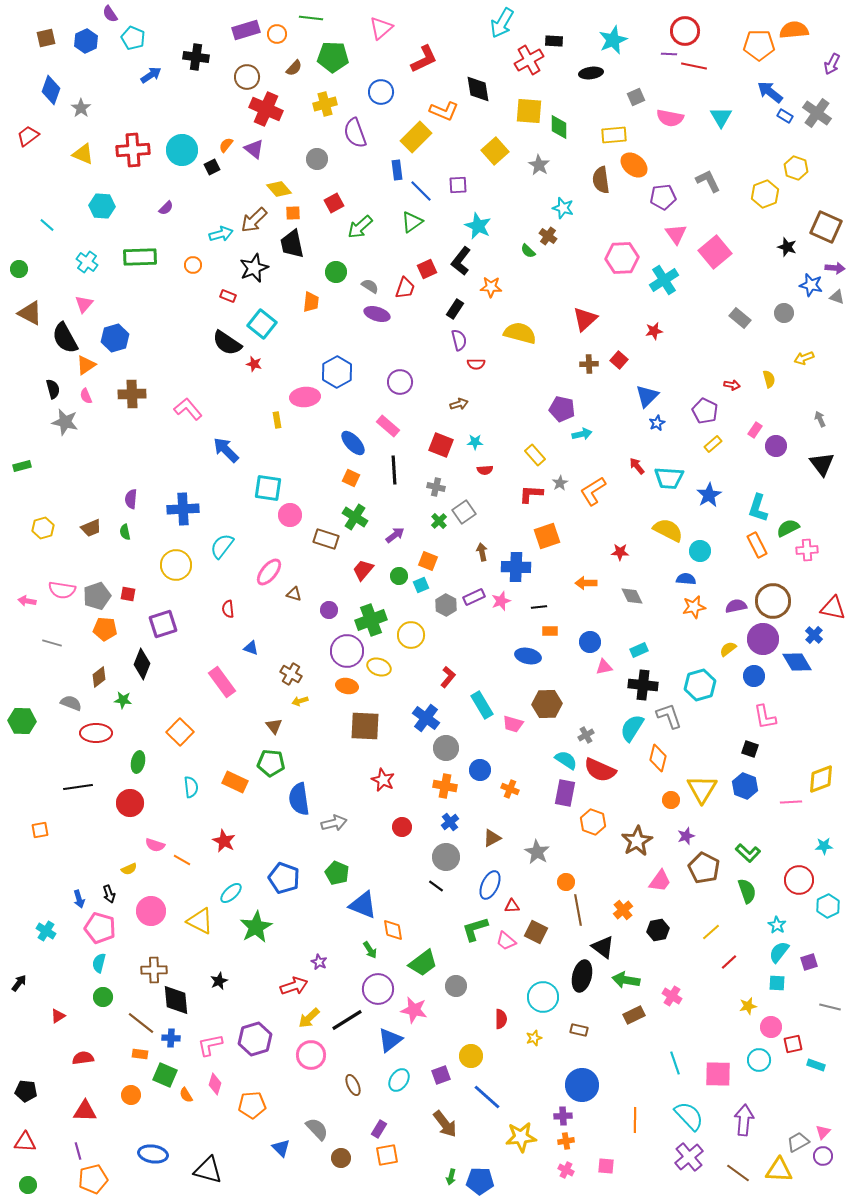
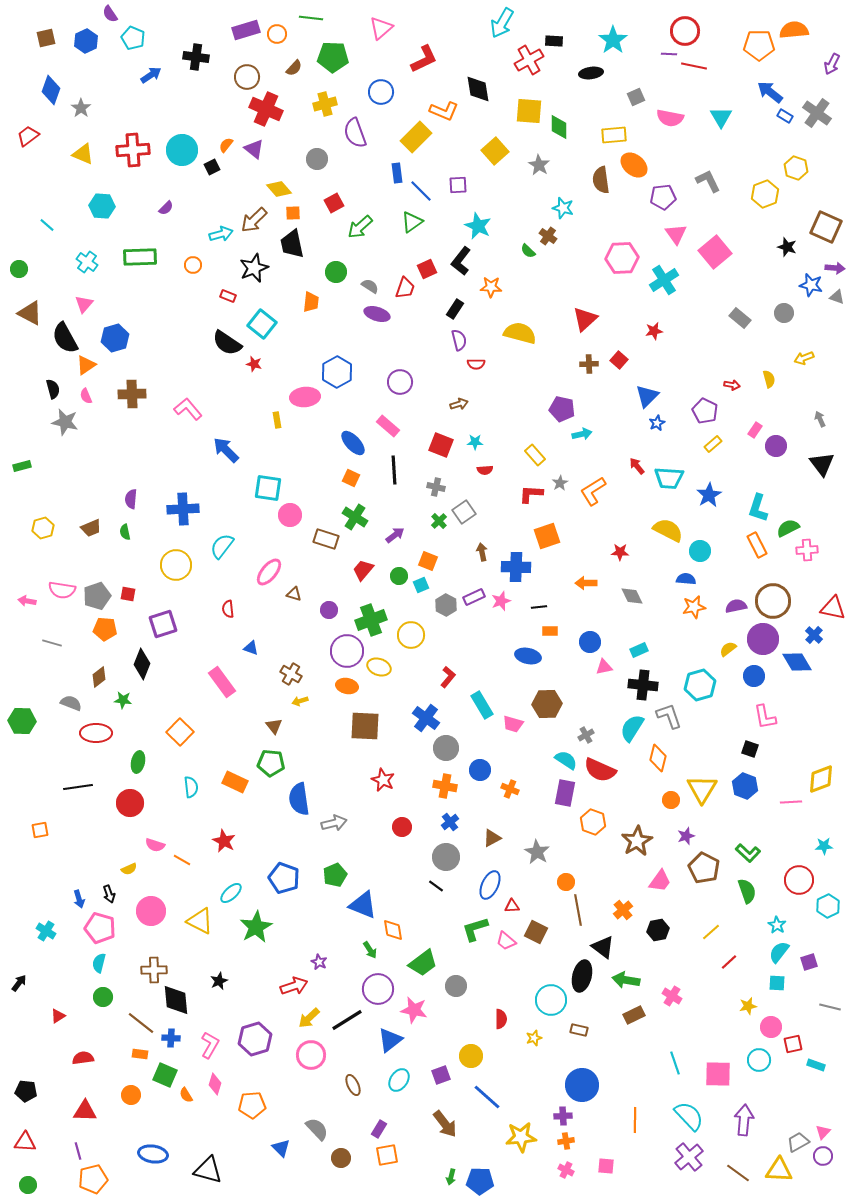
cyan star at (613, 40): rotated 12 degrees counterclockwise
blue rectangle at (397, 170): moved 3 px down
green pentagon at (337, 873): moved 2 px left, 2 px down; rotated 25 degrees clockwise
cyan circle at (543, 997): moved 8 px right, 3 px down
pink L-shape at (210, 1045): rotated 132 degrees clockwise
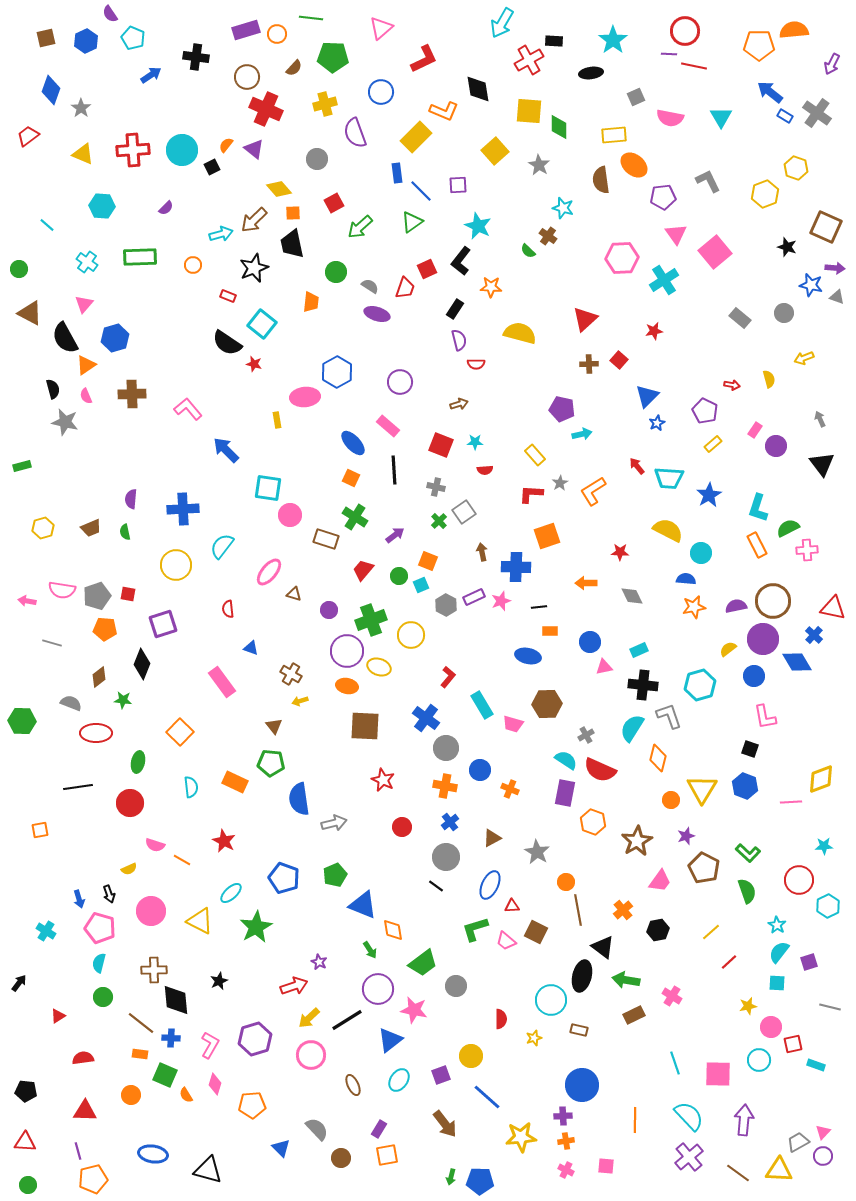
cyan circle at (700, 551): moved 1 px right, 2 px down
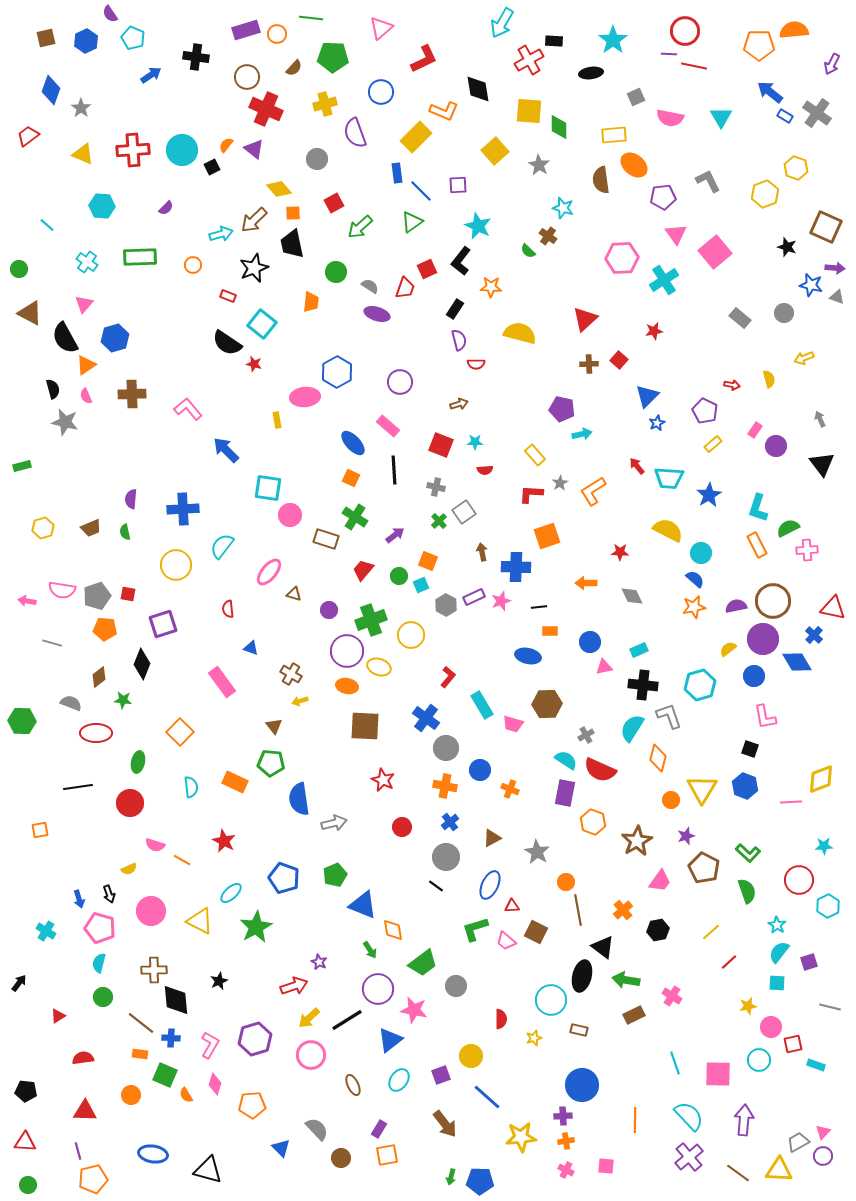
blue semicircle at (686, 579): moved 9 px right; rotated 36 degrees clockwise
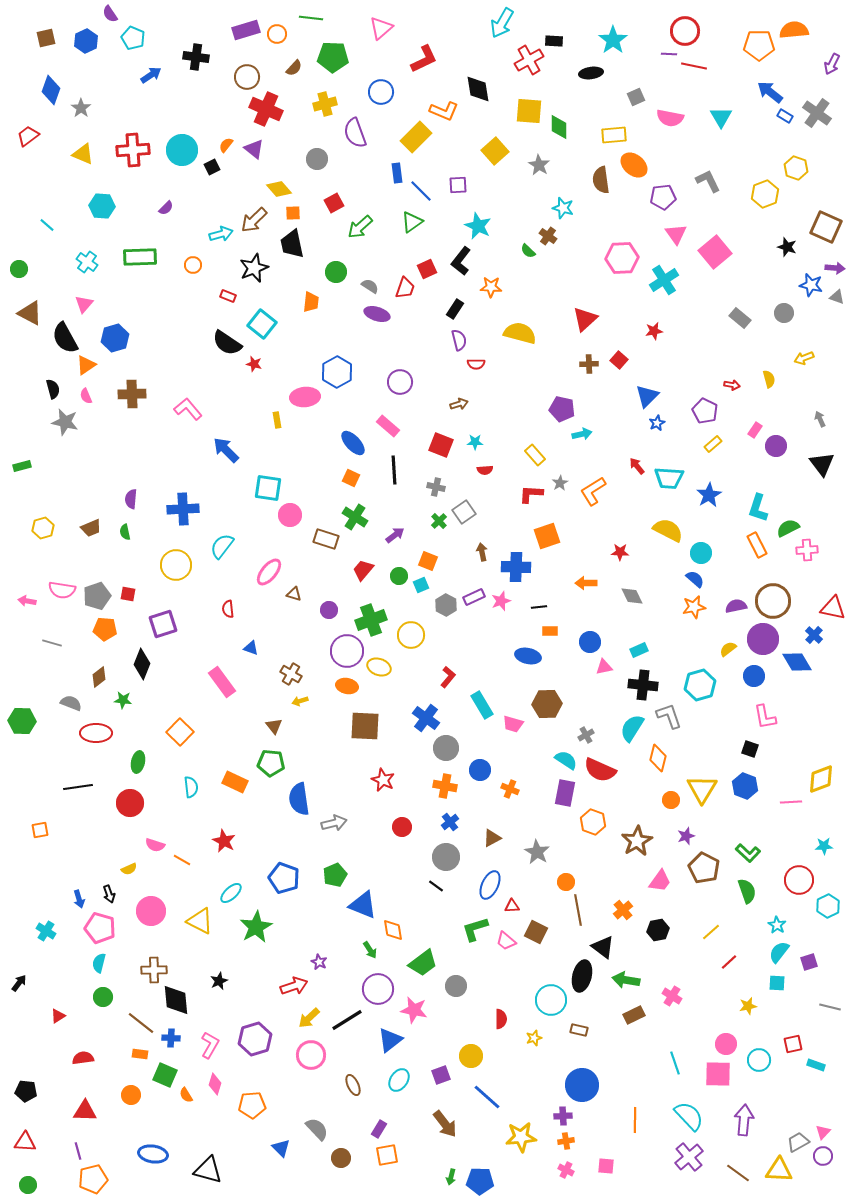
pink circle at (771, 1027): moved 45 px left, 17 px down
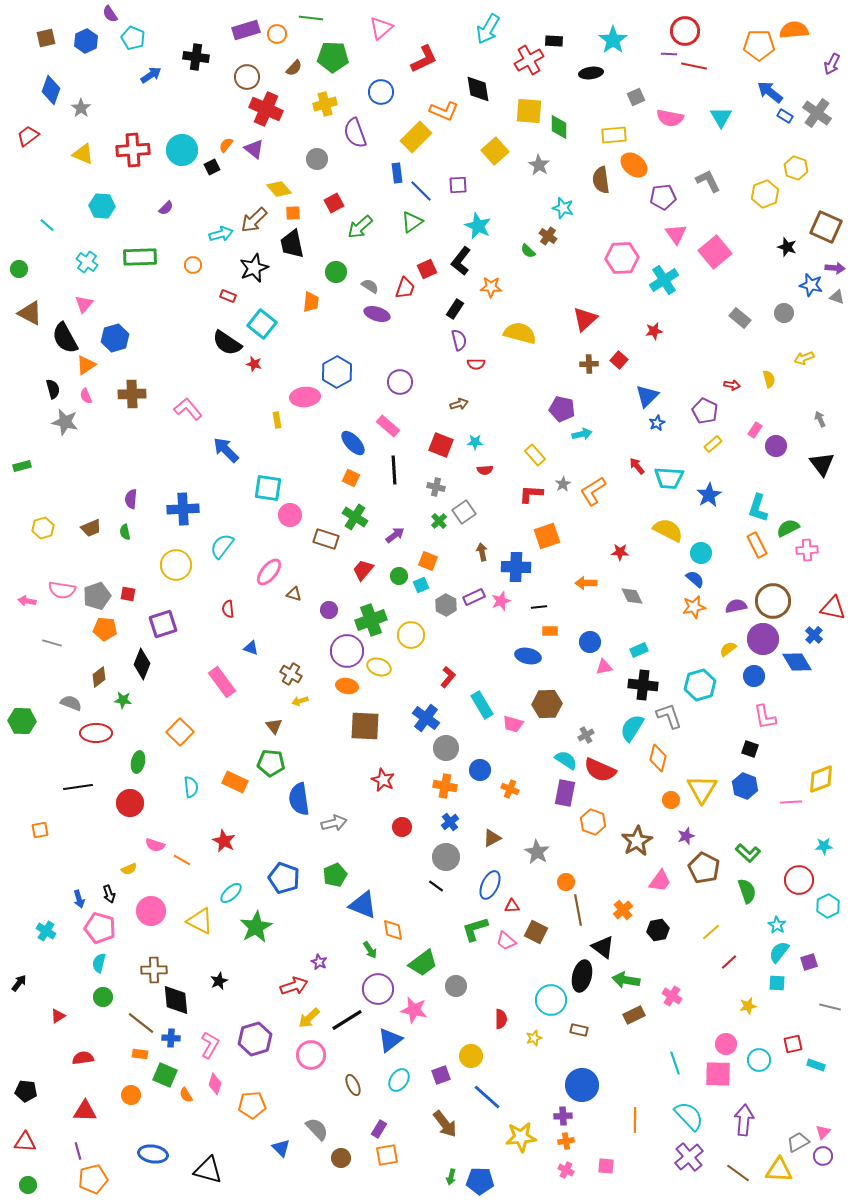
cyan arrow at (502, 23): moved 14 px left, 6 px down
gray star at (560, 483): moved 3 px right, 1 px down
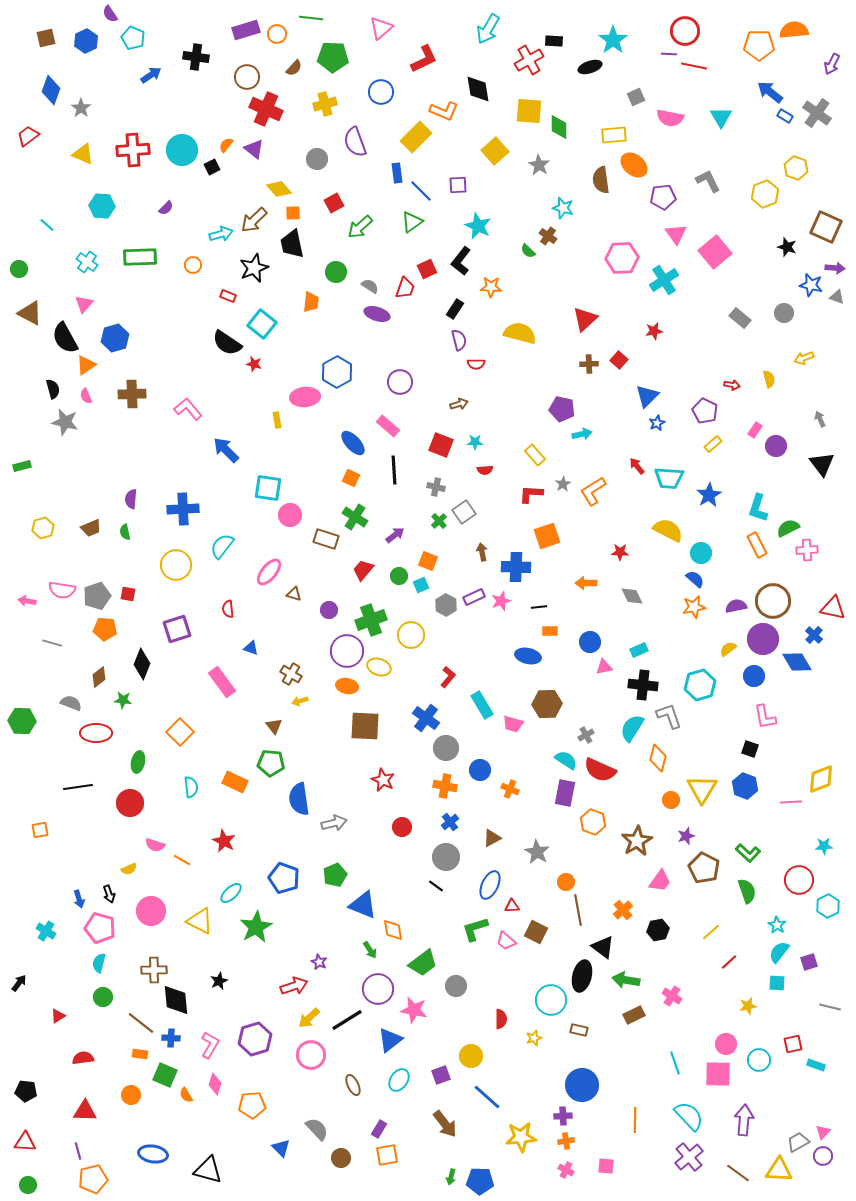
black ellipse at (591, 73): moved 1 px left, 6 px up; rotated 10 degrees counterclockwise
purple semicircle at (355, 133): moved 9 px down
purple square at (163, 624): moved 14 px right, 5 px down
